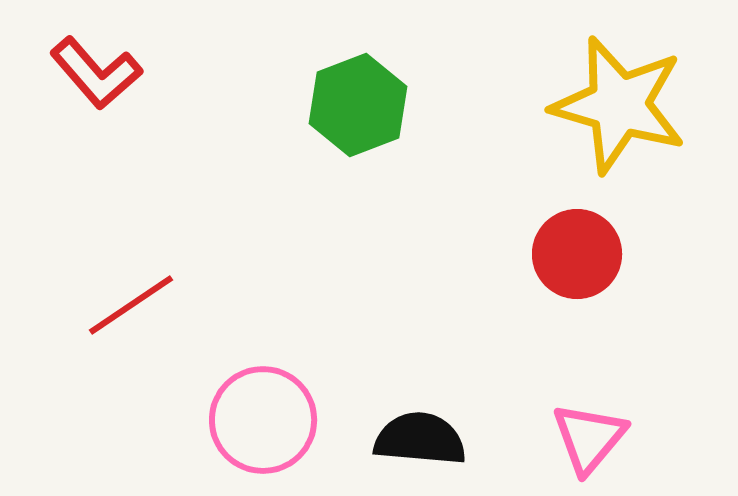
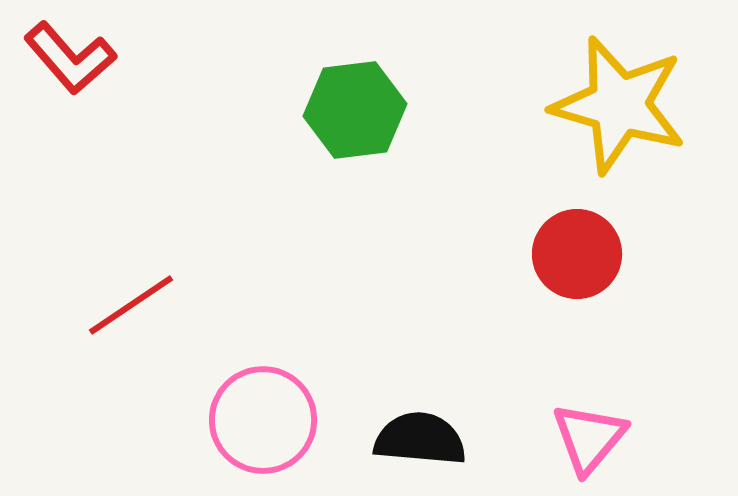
red L-shape: moved 26 px left, 15 px up
green hexagon: moved 3 px left, 5 px down; rotated 14 degrees clockwise
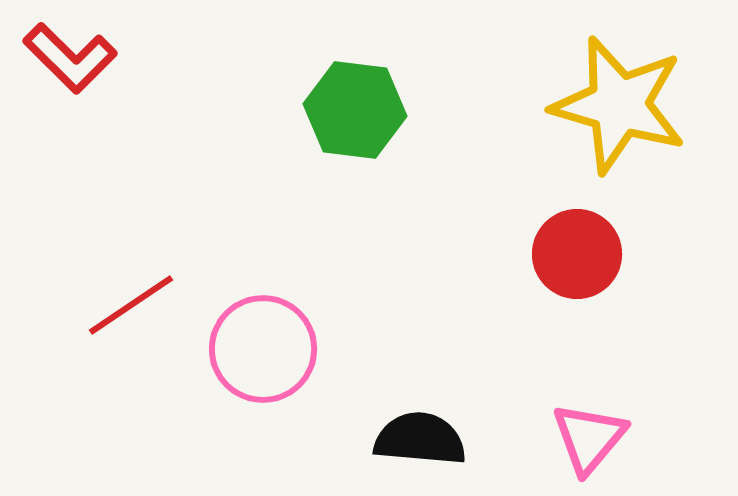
red L-shape: rotated 4 degrees counterclockwise
green hexagon: rotated 14 degrees clockwise
pink circle: moved 71 px up
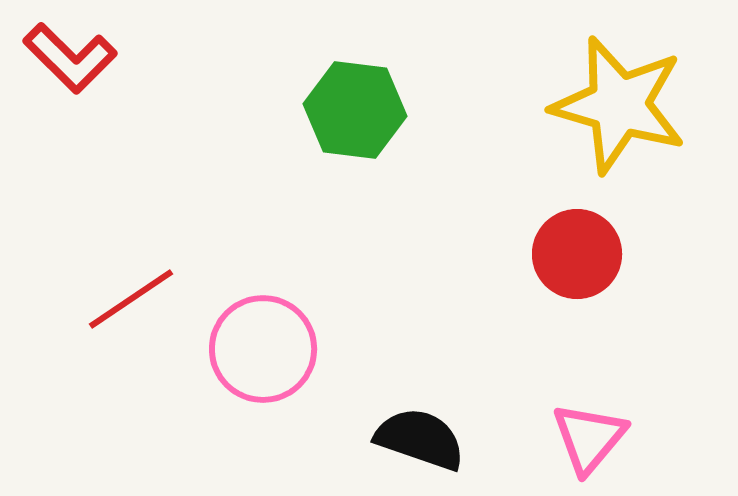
red line: moved 6 px up
black semicircle: rotated 14 degrees clockwise
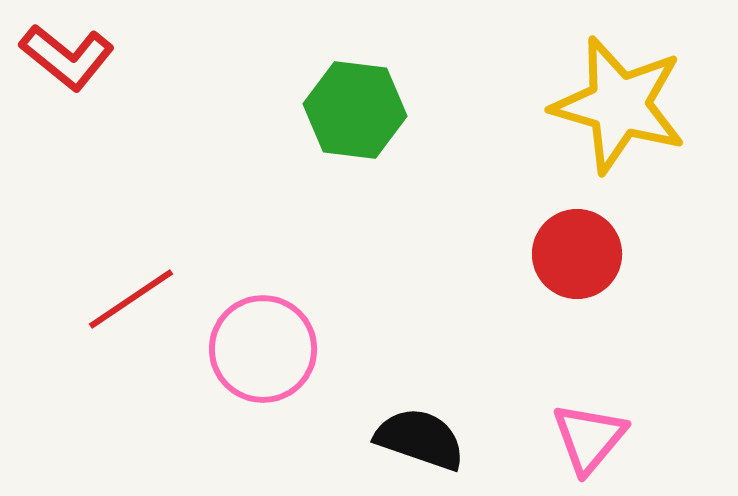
red L-shape: moved 3 px left, 1 px up; rotated 6 degrees counterclockwise
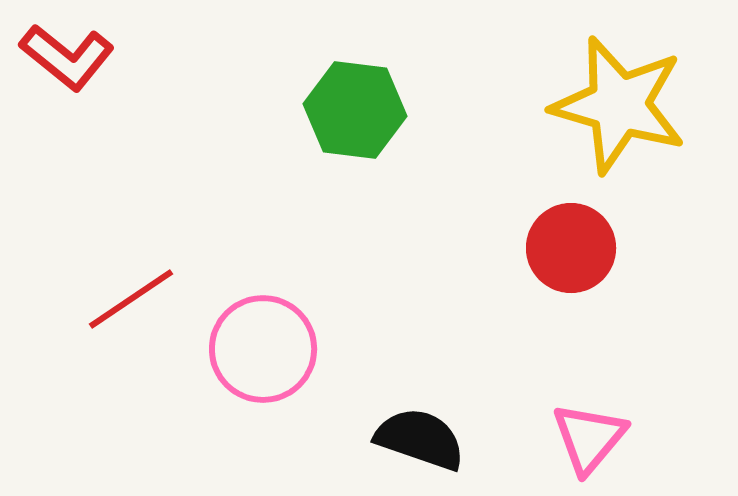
red circle: moved 6 px left, 6 px up
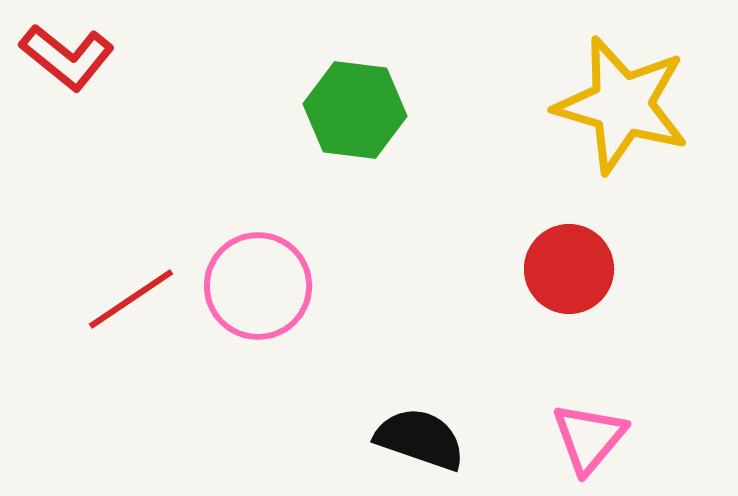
yellow star: moved 3 px right
red circle: moved 2 px left, 21 px down
pink circle: moved 5 px left, 63 px up
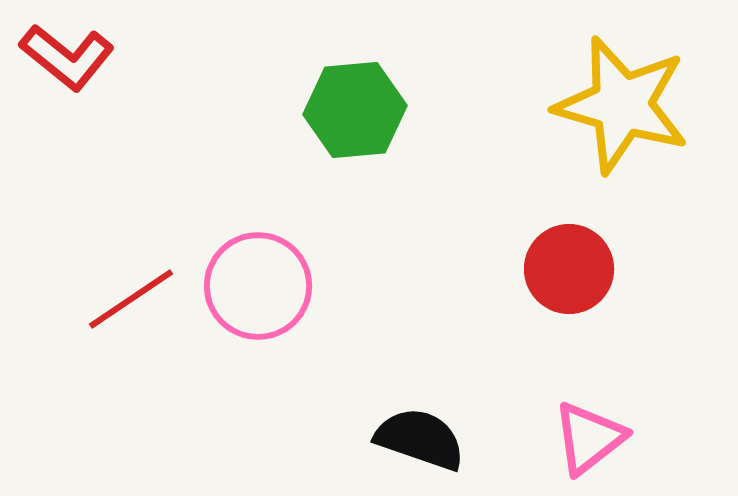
green hexagon: rotated 12 degrees counterclockwise
pink triangle: rotated 12 degrees clockwise
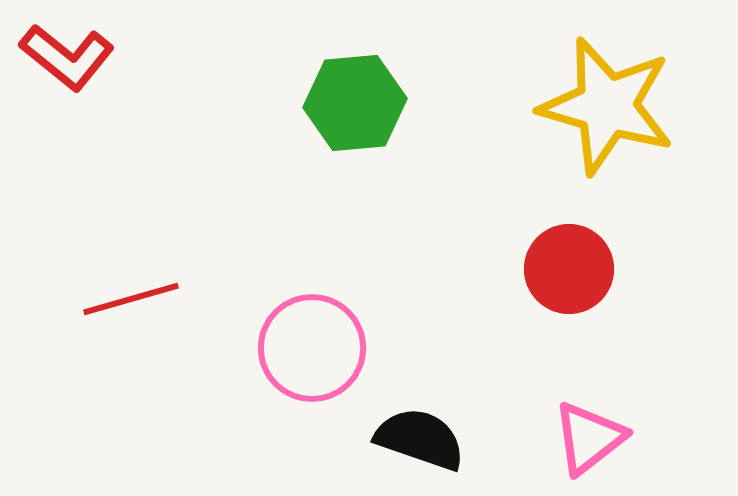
yellow star: moved 15 px left, 1 px down
green hexagon: moved 7 px up
pink circle: moved 54 px right, 62 px down
red line: rotated 18 degrees clockwise
